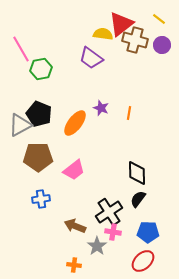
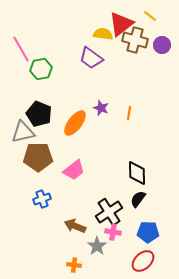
yellow line: moved 9 px left, 3 px up
gray triangle: moved 3 px right, 7 px down; rotated 15 degrees clockwise
blue cross: moved 1 px right; rotated 12 degrees counterclockwise
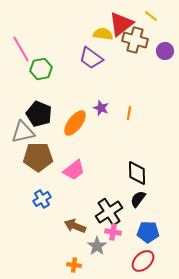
yellow line: moved 1 px right
purple circle: moved 3 px right, 6 px down
blue cross: rotated 12 degrees counterclockwise
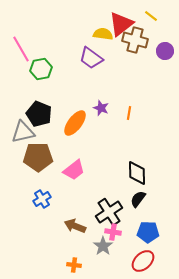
gray star: moved 6 px right
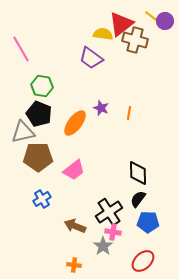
purple circle: moved 30 px up
green hexagon: moved 1 px right, 17 px down; rotated 20 degrees clockwise
black diamond: moved 1 px right
blue pentagon: moved 10 px up
